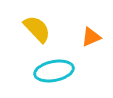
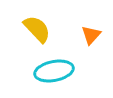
orange triangle: moved 2 px up; rotated 25 degrees counterclockwise
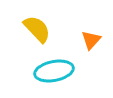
orange triangle: moved 5 px down
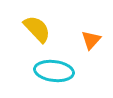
cyan ellipse: rotated 18 degrees clockwise
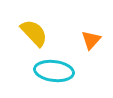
yellow semicircle: moved 3 px left, 4 px down
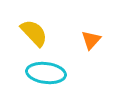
cyan ellipse: moved 8 px left, 2 px down
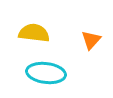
yellow semicircle: rotated 40 degrees counterclockwise
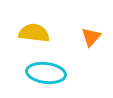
orange triangle: moved 3 px up
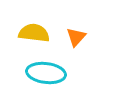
orange triangle: moved 15 px left
